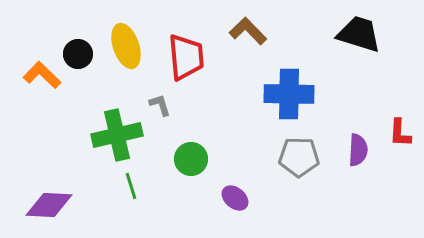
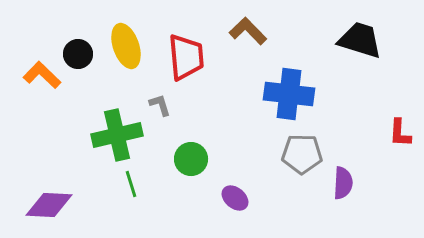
black trapezoid: moved 1 px right, 6 px down
blue cross: rotated 6 degrees clockwise
purple semicircle: moved 15 px left, 33 px down
gray pentagon: moved 3 px right, 3 px up
green line: moved 2 px up
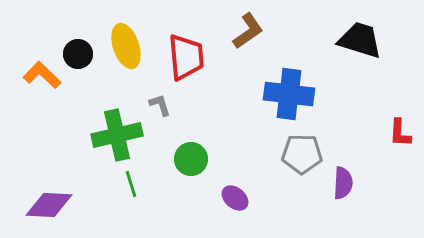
brown L-shape: rotated 99 degrees clockwise
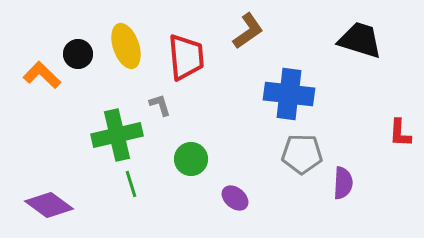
purple diamond: rotated 33 degrees clockwise
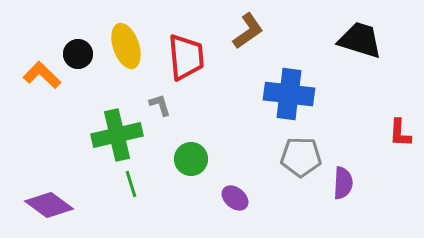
gray pentagon: moved 1 px left, 3 px down
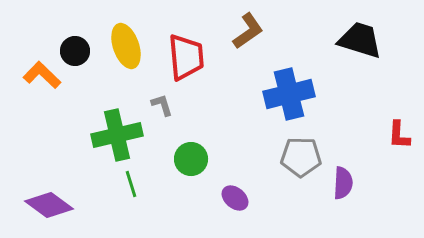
black circle: moved 3 px left, 3 px up
blue cross: rotated 21 degrees counterclockwise
gray L-shape: moved 2 px right
red L-shape: moved 1 px left, 2 px down
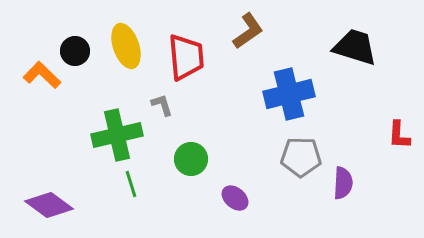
black trapezoid: moved 5 px left, 7 px down
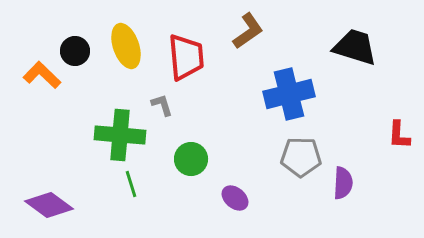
green cross: moved 3 px right; rotated 18 degrees clockwise
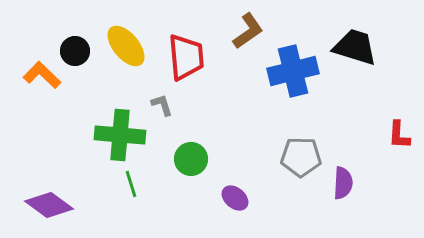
yellow ellipse: rotated 21 degrees counterclockwise
blue cross: moved 4 px right, 23 px up
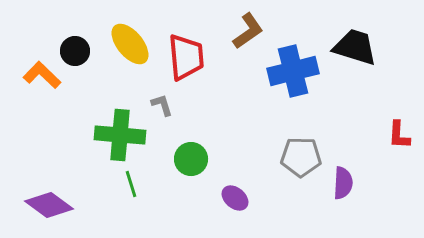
yellow ellipse: moved 4 px right, 2 px up
